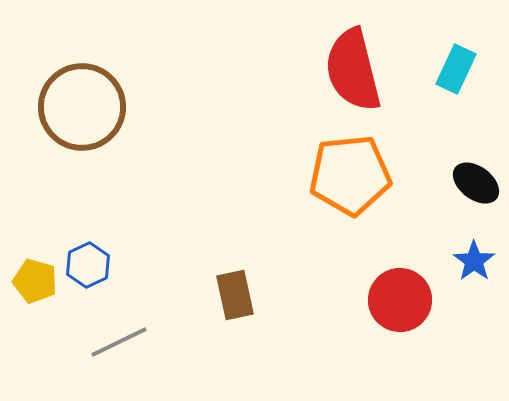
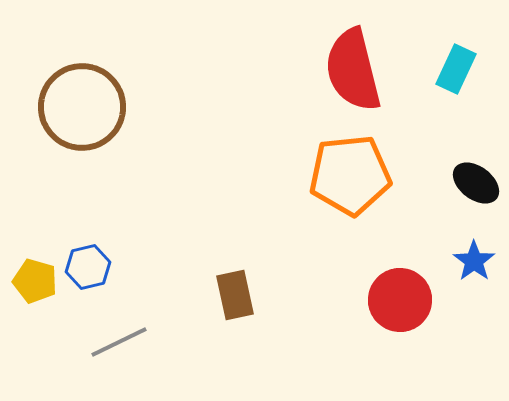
blue hexagon: moved 2 px down; rotated 12 degrees clockwise
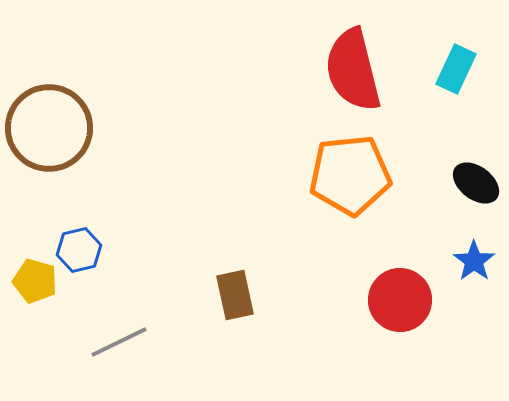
brown circle: moved 33 px left, 21 px down
blue hexagon: moved 9 px left, 17 px up
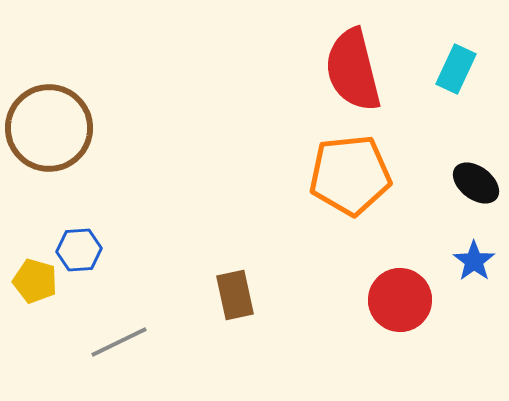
blue hexagon: rotated 9 degrees clockwise
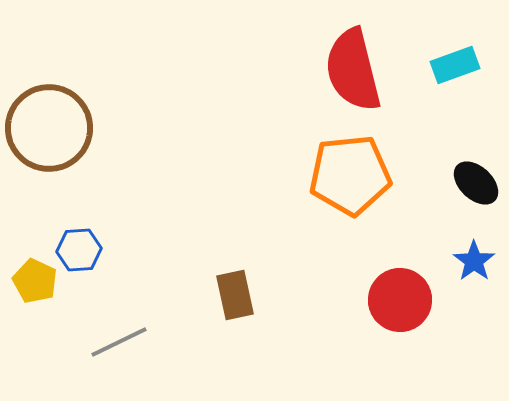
cyan rectangle: moved 1 px left, 4 px up; rotated 45 degrees clockwise
black ellipse: rotated 6 degrees clockwise
yellow pentagon: rotated 9 degrees clockwise
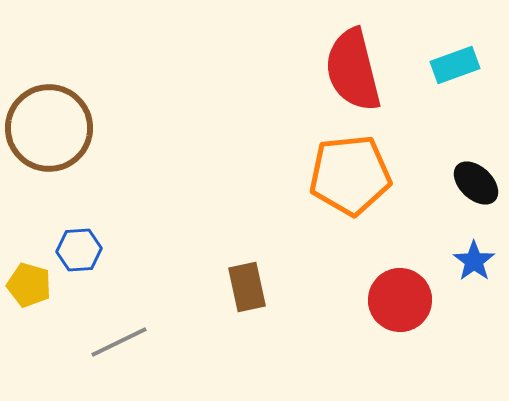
yellow pentagon: moved 6 px left, 4 px down; rotated 9 degrees counterclockwise
brown rectangle: moved 12 px right, 8 px up
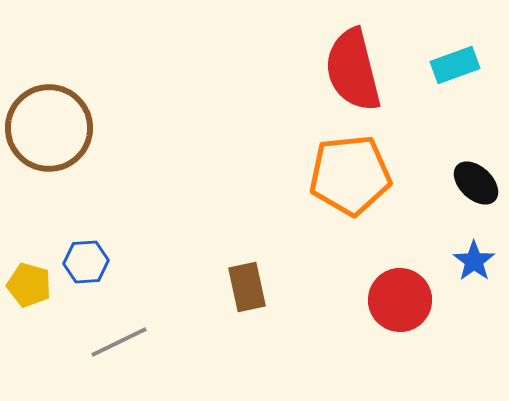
blue hexagon: moved 7 px right, 12 px down
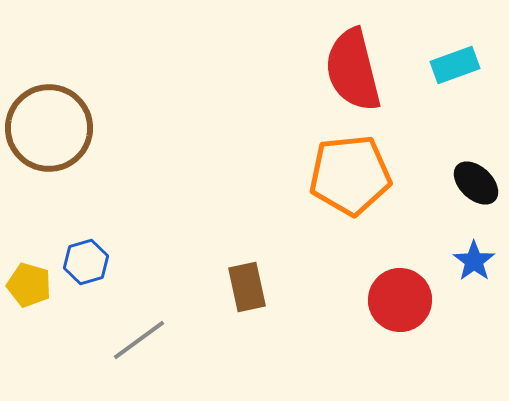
blue hexagon: rotated 12 degrees counterclockwise
gray line: moved 20 px right, 2 px up; rotated 10 degrees counterclockwise
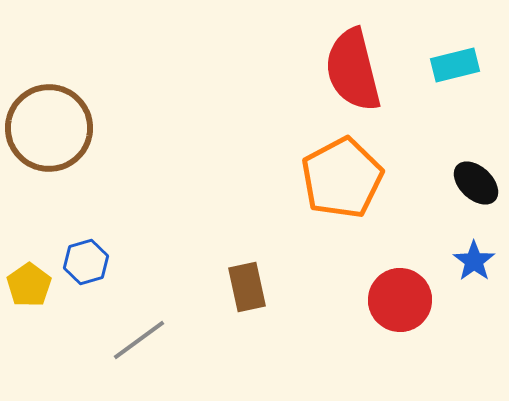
cyan rectangle: rotated 6 degrees clockwise
orange pentagon: moved 8 px left, 3 px down; rotated 22 degrees counterclockwise
yellow pentagon: rotated 21 degrees clockwise
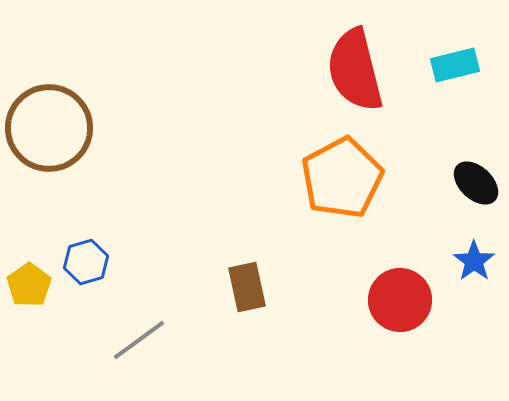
red semicircle: moved 2 px right
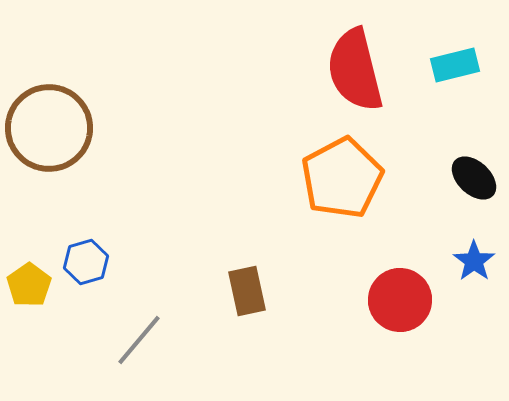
black ellipse: moved 2 px left, 5 px up
brown rectangle: moved 4 px down
gray line: rotated 14 degrees counterclockwise
